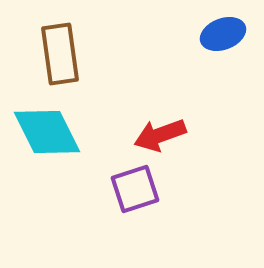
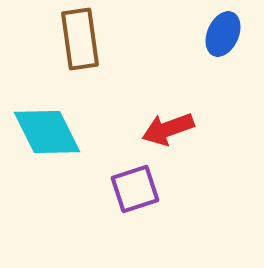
blue ellipse: rotated 45 degrees counterclockwise
brown rectangle: moved 20 px right, 15 px up
red arrow: moved 8 px right, 6 px up
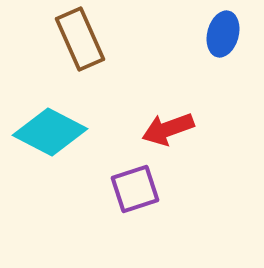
blue ellipse: rotated 9 degrees counterclockwise
brown rectangle: rotated 16 degrees counterclockwise
cyan diamond: moved 3 px right; rotated 36 degrees counterclockwise
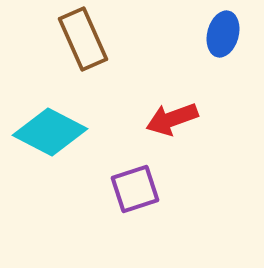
brown rectangle: moved 3 px right
red arrow: moved 4 px right, 10 px up
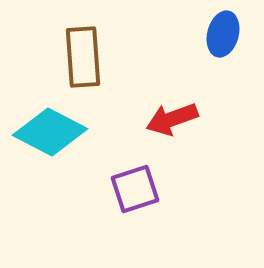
brown rectangle: moved 18 px down; rotated 20 degrees clockwise
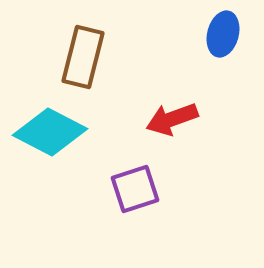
brown rectangle: rotated 18 degrees clockwise
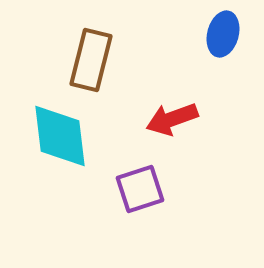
brown rectangle: moved 8 px right, 3 px down
cyan diamond: moved 10 px right, 4 px down; rotated 56 degrees clockwise
purple square: moved 5 px right
